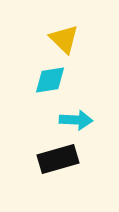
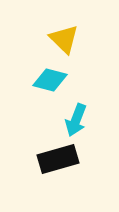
cyan diamond: rotated 24 degrees clockwise
cyan arrow: rotated 108 degrees clockwise
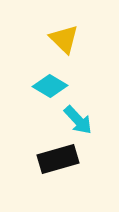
cyan diamond: moved 6 px down; rotated 16 degrees clockwise
cyan arrow: moved 2 px right; rotated 64 degrees counterclockwise
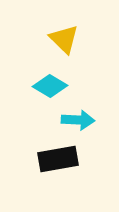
cyan arrow: rotated 44 degrees counterclockwise
black rectangle: rotated 6 degrees clockwise
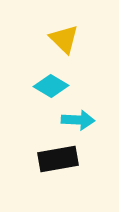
cyan diamond: moved 1 px right
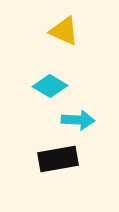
yellow triangle: moved 8 px up; rotated 20 degrees counterclockwise
cyan diamond: moved 1 px left
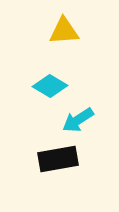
yellow triangle: rotated 28 degrees counterclockwise
cyan arrow: rotated 144 degrees clockwise
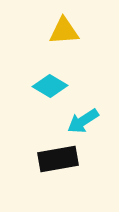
cyan arrow: moved 5 px right, 1 px down
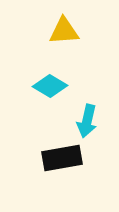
cyan arrow: moved 4 px right; rotated 44 degrees counterclockwise
black rectangle: moved 4 px right, 1 px up
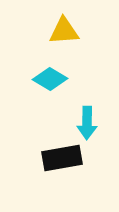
cyan diamond: moved 7 px up
cyan arrow: moved 2 px down; rotated 12 degrees counterclockwise
